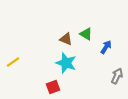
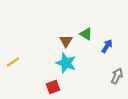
brown triangle: moved 2 px down; rotated 40 degrees clockwise
blue arrow: moved 1 px right, 1 px up
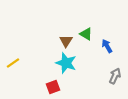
blue arrow: rotated 64 degrees counterclockwise
yellow line: moved 1 px down
gray arrow: moved 2 px left
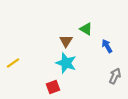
green triangle: moved 5 px up
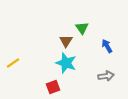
green triangle: moved 4 px left, 1 px up; rotated 24 degrees clockwise
gray arrow: moved 9 px left; rotated 56 degrees clockwise
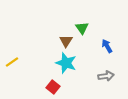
yellow line: moved 1 px left, 1 px up
red square: rotated 32 degrees counterclockwise
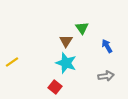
red square: moved 2 px right
